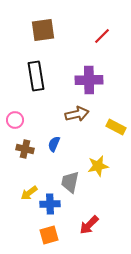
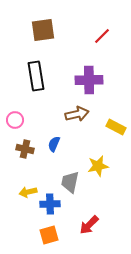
yellow arrow: moved 1 px left, 1 px up; rotated 24 degrees clockwise
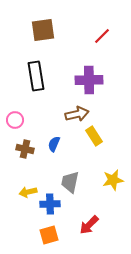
yellow rectangle: moved 22 px left, 9 px down; rotated 30 degrees clockwise
yellow star: moved 15 px right, 14 px down
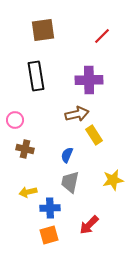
yellow rectangle: moved 1 px up
blue semicircle: moved 13 px right, 11 px down
blue cross: moved 4 px down
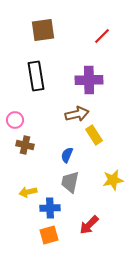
brown cross: moved 4 px up
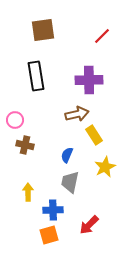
yellow star: moved 8 px left, 13 px up; rotated 15 degrees counterclockwise
yellow arrow: rotated 102 degrees clockwise
blue cross: moved 3 px right, 2 px down
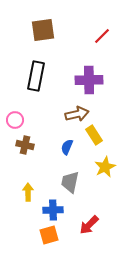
black rectangle: rotated 20 degrees clockwise
blue semicircle: moved 8 px up
